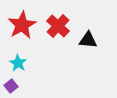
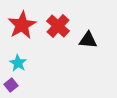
purple square: moved 1 px up
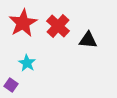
red star: moved 1 px right, 2 px up
cyan star: moved 9 px right
purple square: rotated 16 degrees counterclockwise
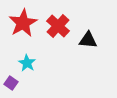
purple square: moved 2 px up
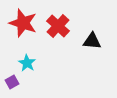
red star: rotated 24 degrees counterclockwise
black triangle: moved 4 px right, 1 px down
purple square: moved 1 px right, 1 px up; rotated 24 degrees clockwise
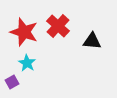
red star: moved 1 px right, 9 px down
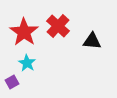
red star: rotated 16 degrees clockwise
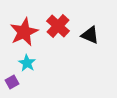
red star: rotated 12 degrees clockwise
black triangle: moved 2 px left, 6 px up; rotated 18 degrees clockwise
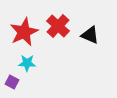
cyan star: rotated 30 degrees counterclockwise
purple square: rotated 32 degrees counterclockwise
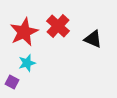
black triangle: moved 3 px right, 4 px down
cyan star: rotated 18 degrees counterclockwise
